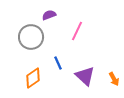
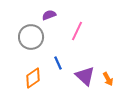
orange arrow: moved 6 px left
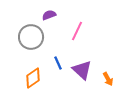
purple triangle: moved 3 px left, 6 px up
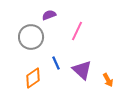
blue line: moved 2 px left
orange arrow: moved 1 px down
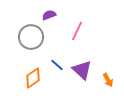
blue line: moved 1 px right, 2 px down; rotated 24 degrees counterclockwise
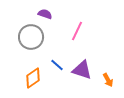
purple semicircle: moved 4 px left, 1 px up; rotated 40 degrees clockwise
purple triangle: rotated 25 degrees counterclockwise
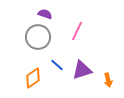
gray circle: moved 7 px right
purple triangle: rotated 35 degrees counterclockwise
orange arrow: rotated 16 degrees clockwise
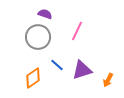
orange arrow: rotated 40 degrees clockwise
